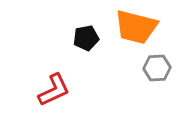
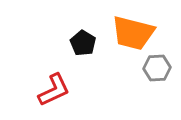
orange trapezoid: moved 3 px left, 6 px down
black pentagon: moved 3 px left, 5 px down; rotated 30 degrees counterclockwise
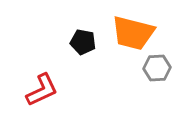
black pentagon: moved 1 px up; rotated 20 degrees counterclockwise
red L-shape: moved 12 px left
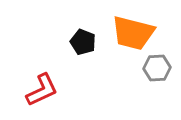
black pentagon: rotated 10 degrees clockwise
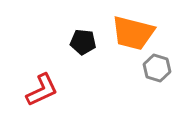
black pentagon: rotated 15 degrees counterclockwise
gray hexagon: rotated 20 degrees clockwise
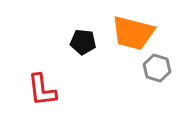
red L-shape: rotated 108 degrees clockwise
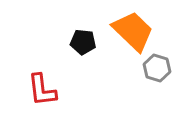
orange trapezoid: moved 2 px up; rotated 150 degrees counterclockwise
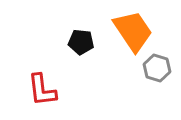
orange trapezoid: rotated 12 degrees clockwise
black pentagon: moved 2 px left
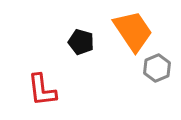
black pentagon: rotated 10 degrees clockwise
gray hexagon: rotated 20 degrees clockwise
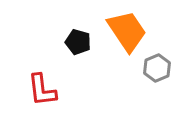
orange trapezoid: moved 6 px left
black pentagon: moved 3 px left
